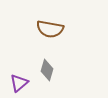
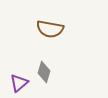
gray diamond: moved 3 px left, 2 px down
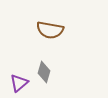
brown semicircle: moved 1 px down
